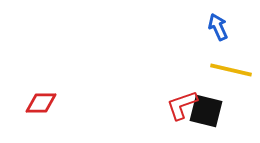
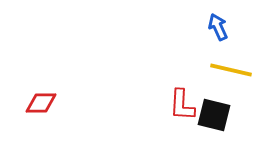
red L-shape: rotated 68 degrees counterclockwise
black square: moved 8 px right, 4 px down
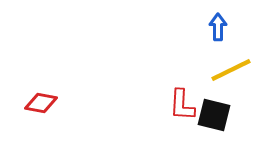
blue arrow: rotated 24 degrees clockwise
yellow line: rotated 39 degrees counterclockwise
red diamond: rotated 12 degrees clockwise
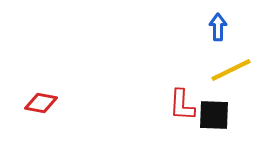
black square: rotated 12 degrees counterclockwise
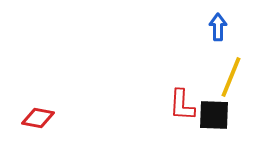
yellow line: moved 7 px down; rotated 42 degrees counterclockwise
red diamond: moved 3 px left, 15 px down
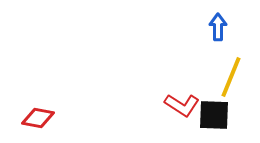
red L-shape: rotated 60 degrees counterclockwise
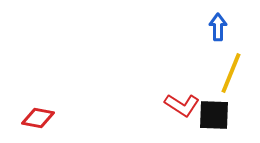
yellow line: moved 4 px up
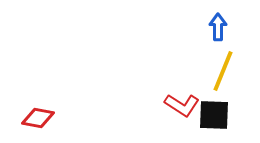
yellow line: moved 8 px left, 2 px up
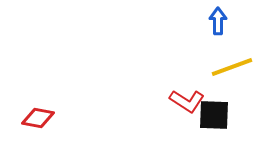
blue arrow: moved 6 px up
yellow line: moved 9 px right, 4 px up; rotated 48 degrees clockwise
red L-shape: moved 5 px right, 4 px up
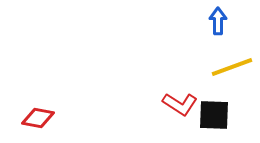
red L-shape: moved 7 px left, 3 px down
